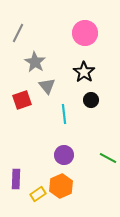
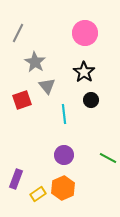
purple rectangle: rotated 18 degrees clockwise
orange hexagon: moved 2 px right, 2 px down
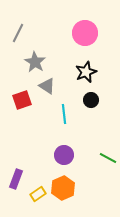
black star: moved 2 px right; rotated 15 degrees clockwise
gray triangle: rotated 18 degrees counterclockwise
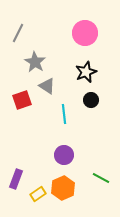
green line: moved 7 px left, 20 px down
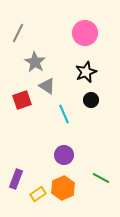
cyan line: rotated 18 degrees counterclockwise
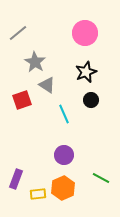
gray line: rotated 24 degrees clockwise
gray triangle: moved 1 px up
yellow rectangle: rotated 28 degrees clockwise
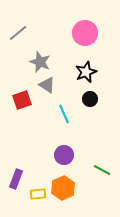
gray star: moved 5 px right; rotated 10 degrees counterclockwise
black circle: moved 1 px left, 1 px up
green line: moved 1 px right, 8 px up
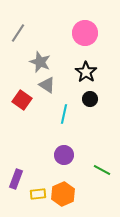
gray line: rotated 18 degrees counterclockwise
black star: rotated 15 degrees counterclockwise
red square: rotated 36 degrees counterclockwise
cyan line: rotated 36 degrees clockwise
orange hexagon: moved 6 px down
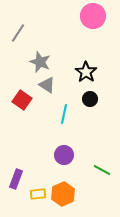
pink circle: moved 8 px right, 17 px up
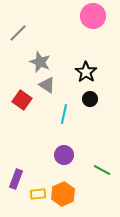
gray line: rotated 12 degrees clockwise
